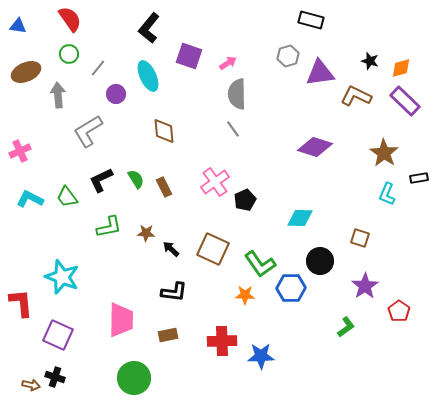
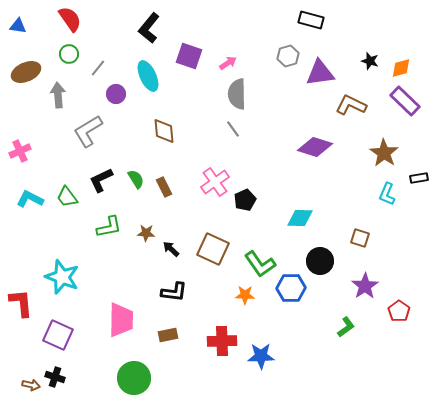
brown L-shape at (356, 96): moved 5 px left, 9 px down
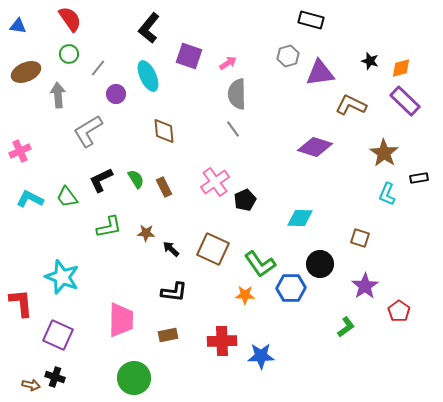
black circle at (320, 261): moved 3 px down
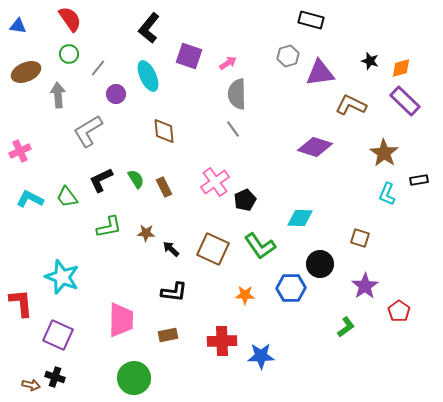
black rectangle at (419, 178): moved 2 px down
green L-shape at (260, 264): moved 18 px up
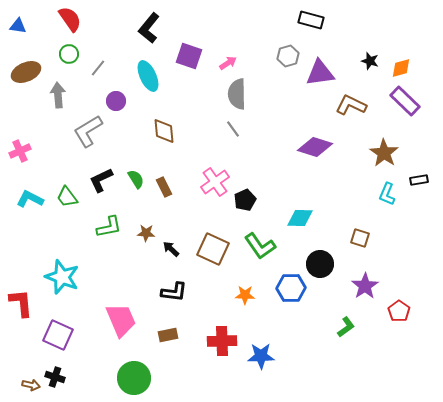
purple circle at (116, 94): moved 7 px down
pink trapezoid at (121, 320): rotated 24 degrees counterclockwise
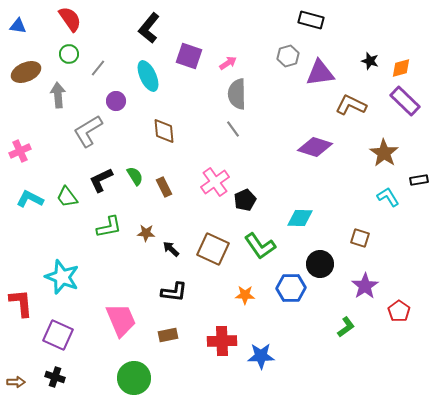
green semicircle at (136, 179): moved 1 px left, 3 px up
cyan L-shape at (387, 194): moved 1 px right, 3 px down; rotated 125 degrees clockwise
brown arrow at (31, 385): moved 15 px left, 3 px up; rotated 12 degrees counterclockwise
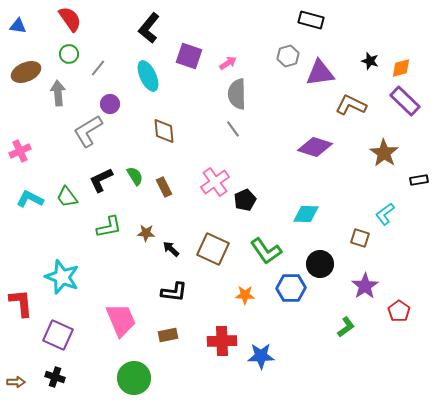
gray arrow at (58, 95): moved 2 px up
purple circle at (116, 101): moved 6 px left, 3 px down
cyan L-shape at (388, 197): moved 3 px left, 17 px down; rotated 95 degrees counterclockwise
cyan diamond at (300, 218): moved 6 px right, 4 px up
green L-shape at (260, 246): moved 6 px right, 5 px down
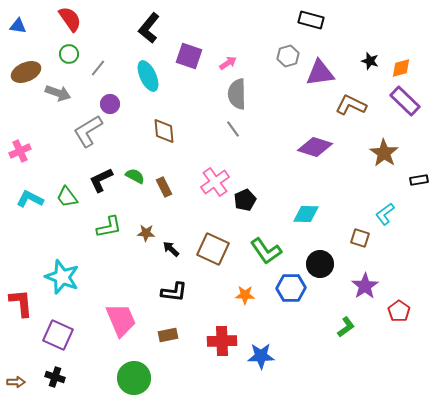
gray arrow at (58, 93): rotated 115 degrees clockwise
green semicircle at (135, 176): rotated 30 degrees counterclockwise
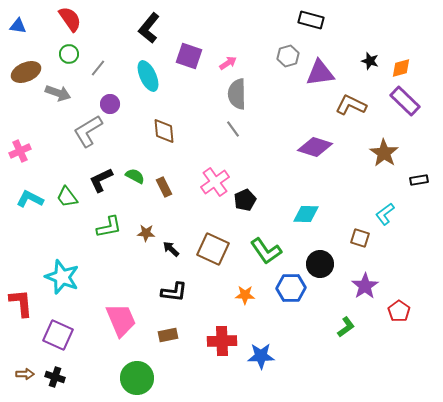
green circle at (134, 378): moved 3 px right
brown arrow at (16, 382): moved 9 px right, 8 px up
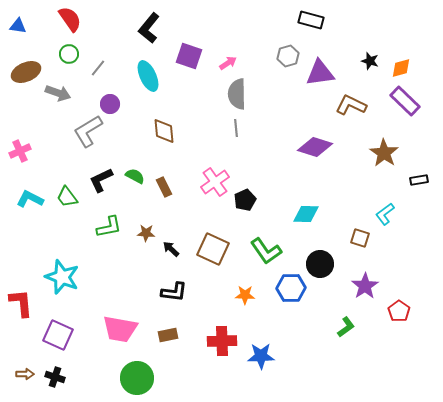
gray line at (233, 129): moved 3 px right, 1 px up; rotated 30 degrees clockwise
pink trapezoid at (121, 320): moved 1 px left, 9 px down; rotated 123 degrees clockwise
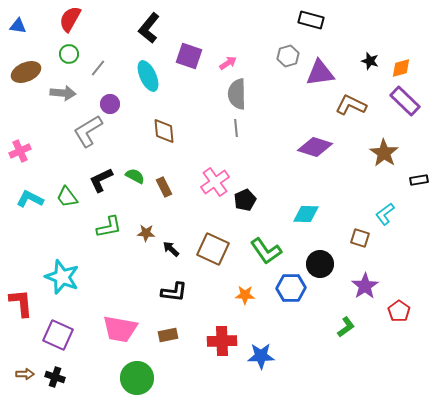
red semicircle at (70, 19): rotated 116 degrees counterclockwise
gray arrow at (58, 93): moved 5 px right; rotated 15 degrees counterclockwise
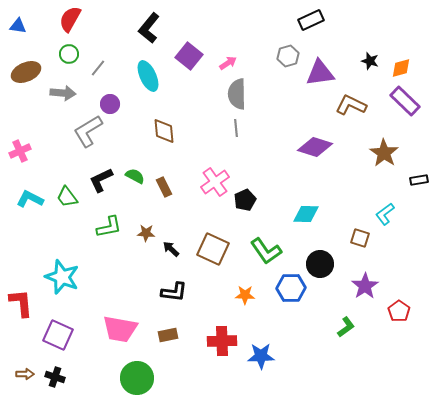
black rectangle at (311, 20): rotated 40 degrees counterclockwise
purple square at (189, 56): rotated 20 degrees clockwise
